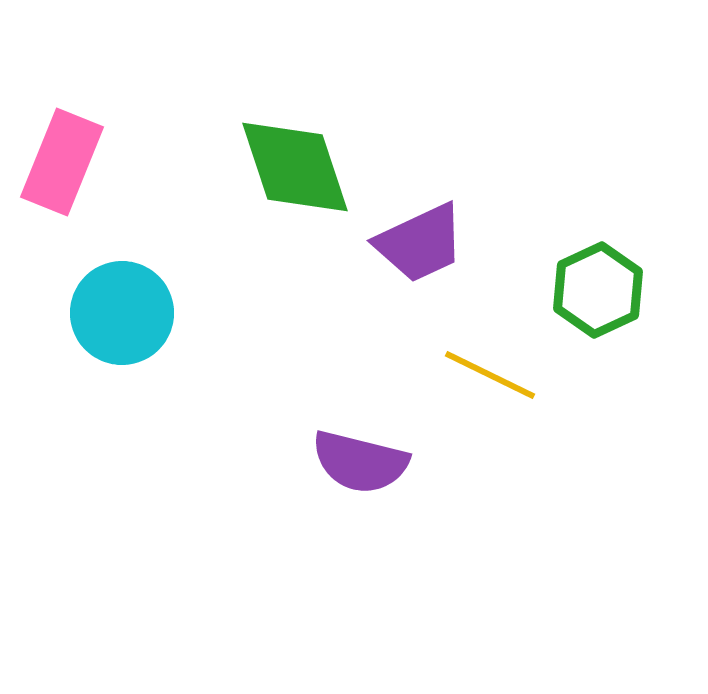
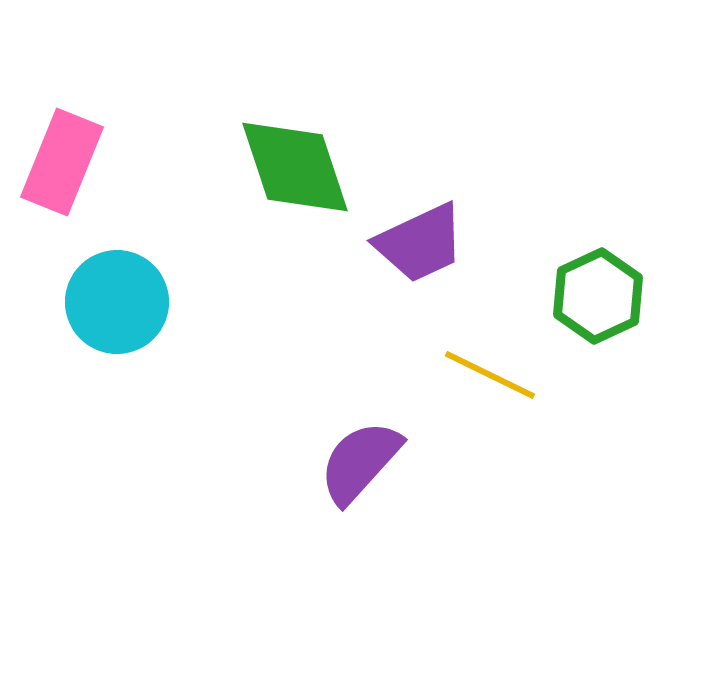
green hexagon: moved 6 px down
cyan circle: moved 5 px left, 11 px up
purple semicircle: rotated 118 degrees clockwise
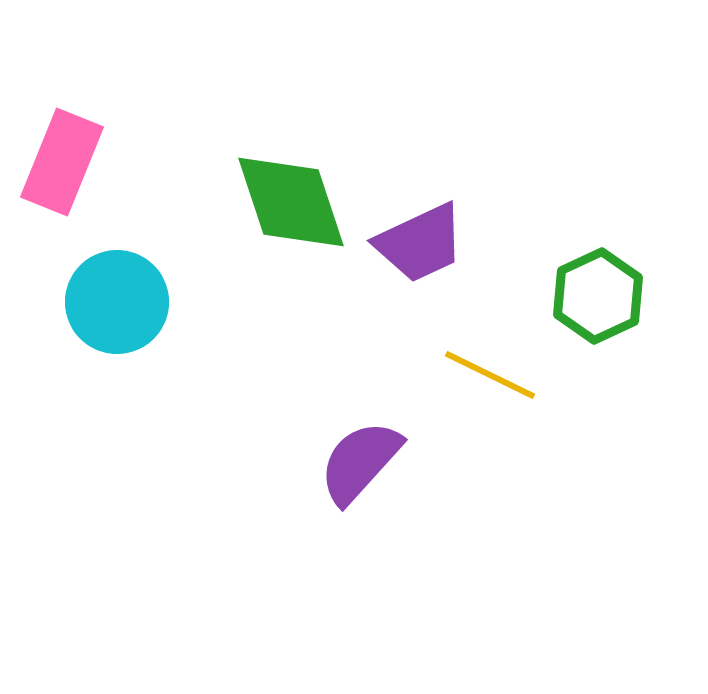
green diamond: moved 4 px left, 35 px down
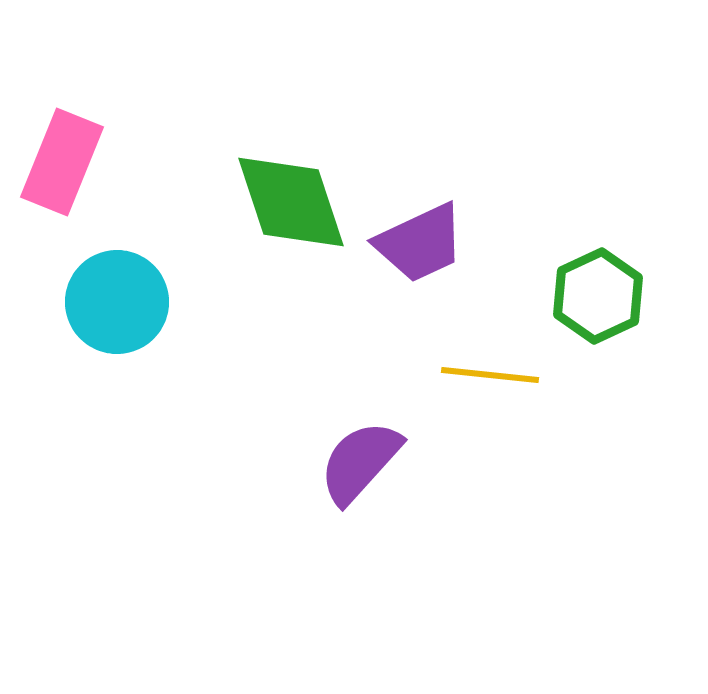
yellow line: rotated 20 degrees counterclockwise
